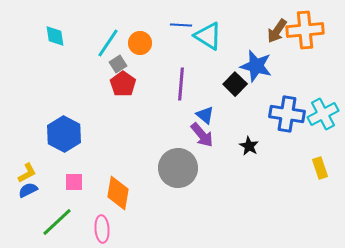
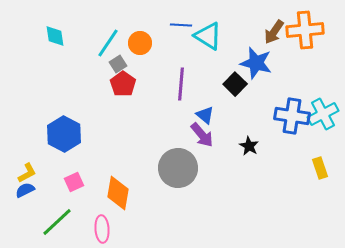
brown arrow: moved 3 px left, 1 px down
blue star: moved 3 px up
blue cross: moved 5 px right, 2 px down
pink square: rotated 24 degrees counterclockwise
blue semicircle: moved 3 px left
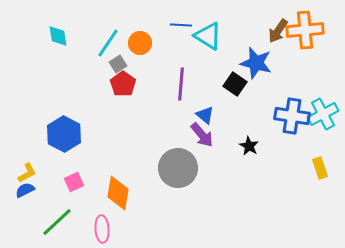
brown arrow: moved 4 px right, 1 px up
cyan diamond: moved 3 px right
black square: rotated 10 degrees counterclockwise
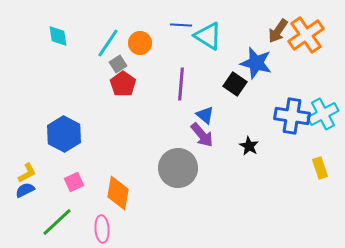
orange cross: moved 1 px right, 5 px down; rotated 30 degrees counterclockwise
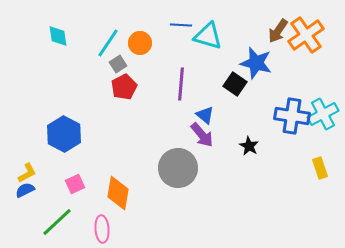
cyan triangle: rotated 16 degrees counterclockwise
red pentagon: moved 1 px right, 3 px down; rotated 10 degrees clockwise
pink square: moved 1 px right, 2 px down
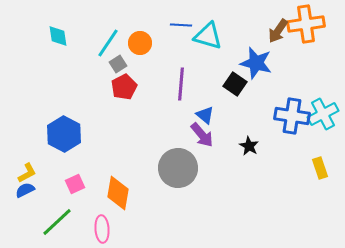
orange cross: moved 11 px up; rotated 27 degrees clockwise
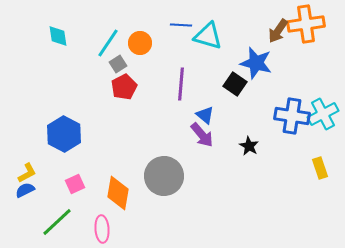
gray circle: moved 14 px left, 8 px down
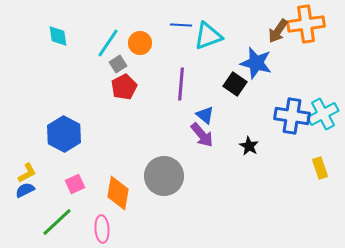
cyan triangle: rotated 36 degrees counterclockwise
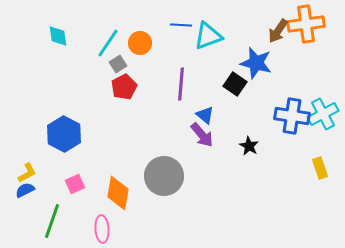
green line: moved 5 px left, 1 px up; rotated 28 degrees counterclockwise
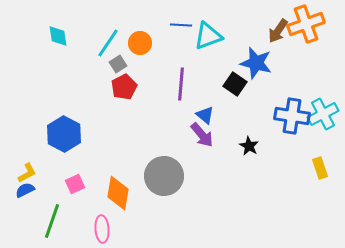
orange cross: rotated 12 degrees counterclockwise
